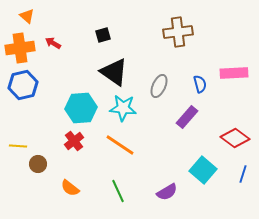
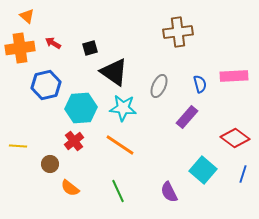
black square: moved 13 px left, 13 px down
pink rectangle: moved 3 px down
blue hexagon: moved 23 px right
brown circle: moved 12 px right
purple semicircle: moved 2 px right; rotated 95 degrees clockwise
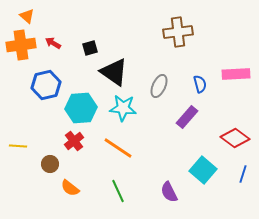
orange cross: moved 1 px right, 3 px up
pink rectangle: moved 2 px right, 2 px up
orange line: moved 2 px left, 3 px down
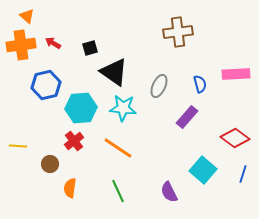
orange semicircle: rotated 60 degrees clockwise
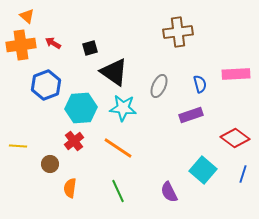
blue hexagon: rotated 8 degrees counterclockwise
purple rectangle: moved 4 px right, 2 px up; rotated 30 degrees clockwise
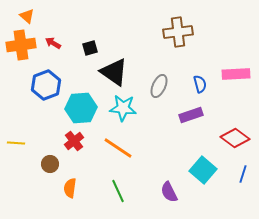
yellow line: moved 2 px left, 3 px up
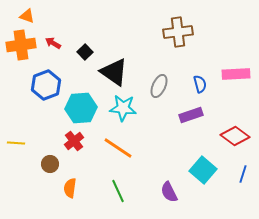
orange triangle: rotated 21 degrees counterclockwise
black square: moved 5 px left, 4 px down; rotated 28 degrees counterclockwise
red diamond: moved 2 px up
